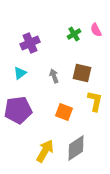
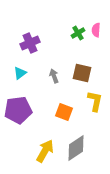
pink semicircle: rotated 32 degrees clockwise
green cross: moved 4 px right, 1 px up
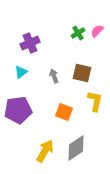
pink semicircle: moved 1 px right, 1 px down; rotated 40 degrees clockwise
cyan triangle: moved 1 px right, 1 px up
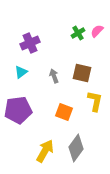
gray diamond: rotated 20 degrees counterclockwise
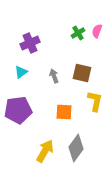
pink semicircle: rotated 24 degrees counterclockwise
orange square: rotated 18 degrees counterclockwise
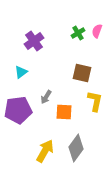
purple cross: moved 4 px right, 2 px up; rotated 12 degrees counterclockwise
gray arrow: moved 8 px left, 21 px down; rotated 128 degrees counterclockwise
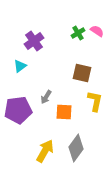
pink semicircle: rotated 104 degrees clockwise
cyan triangle: moved 1 px left, 6 px up
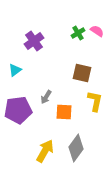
cyan triangle: moved 5 px left, 4 px down
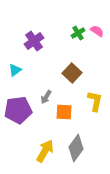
brown square: moved 10 px left; rotated 30 degrees clockwise
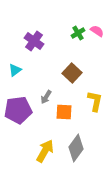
purple cross: rotated 18 degrees counterclockwise
